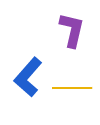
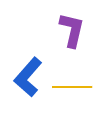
yellow line: moved 1 px up
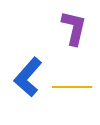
purple L-shape: moved 2 px right, 2 px up
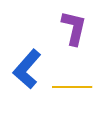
blue L-shape: moved 1 px left, 8 px up
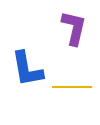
blue L-shape: rotated 51 degrees counterclockwise
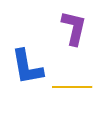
blue L-shape: moved 2 px up
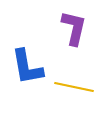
yellow line: moved 2 px right; rotated 12 degrees clockwise
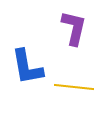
yellow line: rotated 6 degrees counterclockwise
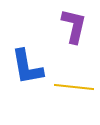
purple L-shape: moved 2 px up
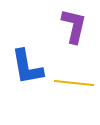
yellow line: moved 4 px up
